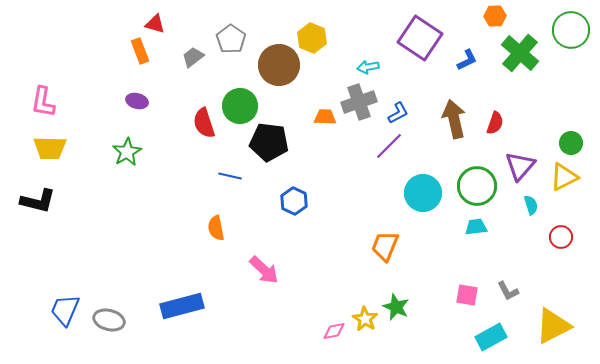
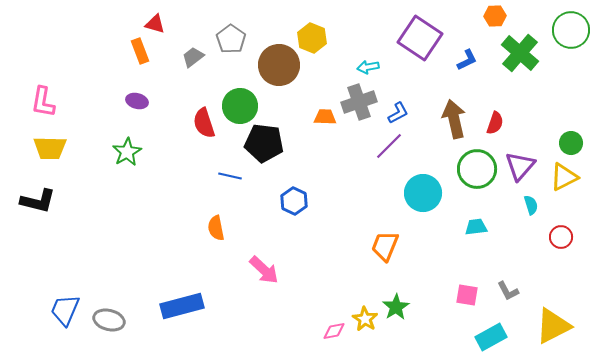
black pentagon at (269, 142): moved 5 px left, 1 px down
green circle at (477, 186): moved 17 px up
green star at (396, 307): rotated 16 degrees clockwise
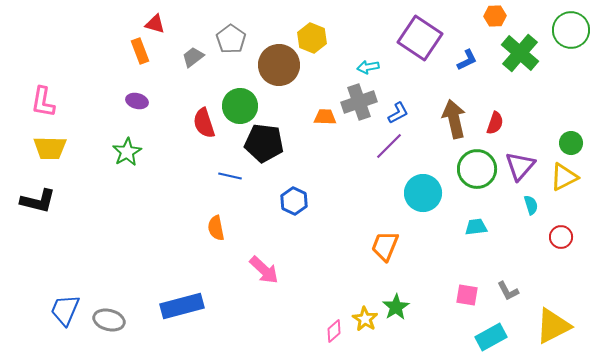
pink diamond at (334, 331): rotated 30 degrees counterclockwise
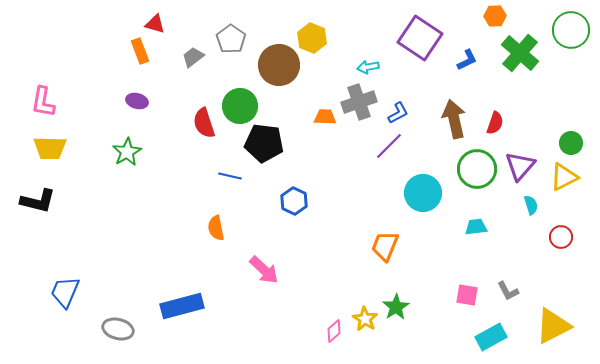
blue trapezoid at (65, 310): moved 18 px up
gray ellipse at (109, 320): moved 9 px right, 9 px down
